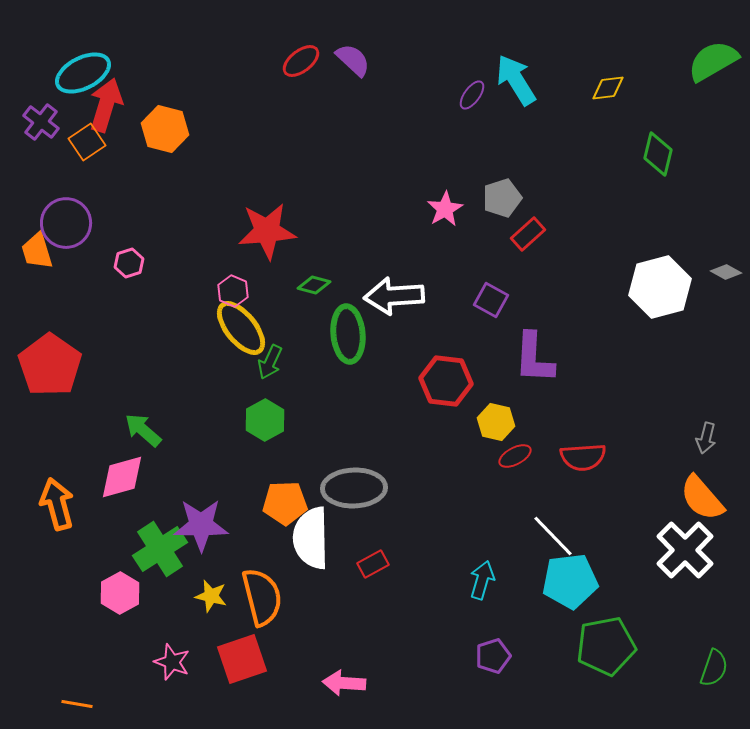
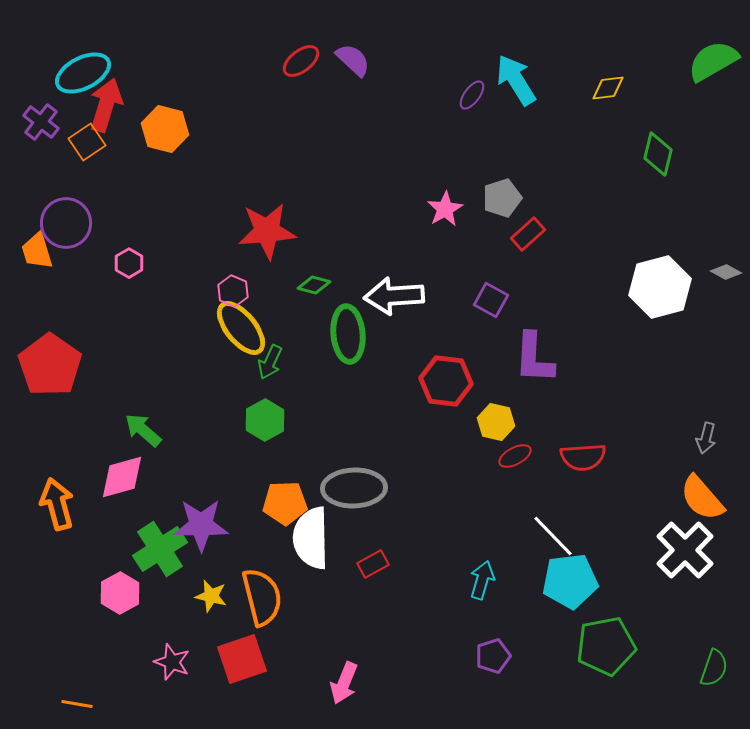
pink hexagon at (129, 263): rotated 12 degrees counterclockwise
pink arrow at (344, 683): rotated 72 degrees counterclockwise
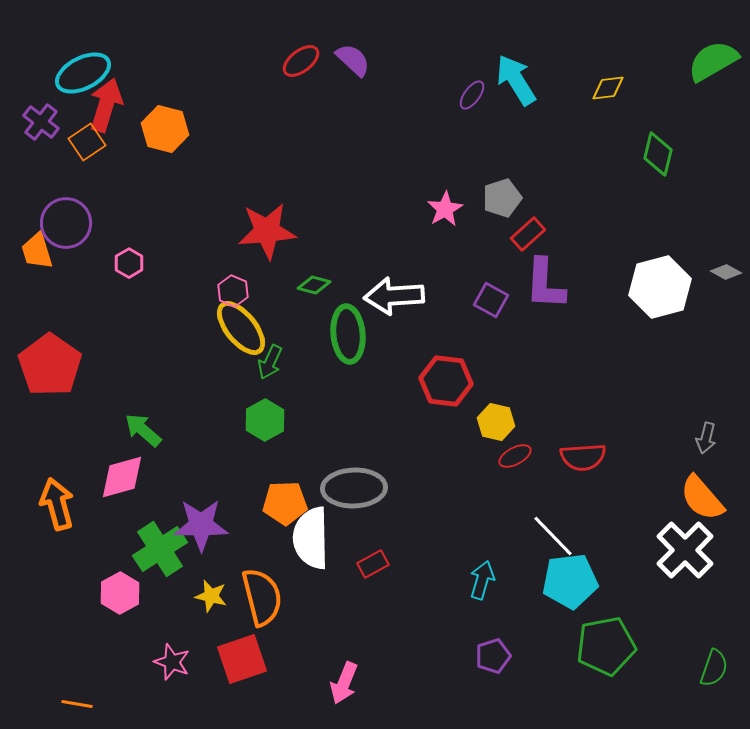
purple L-shape at (534, 358): moved 11 px right, 74 px up
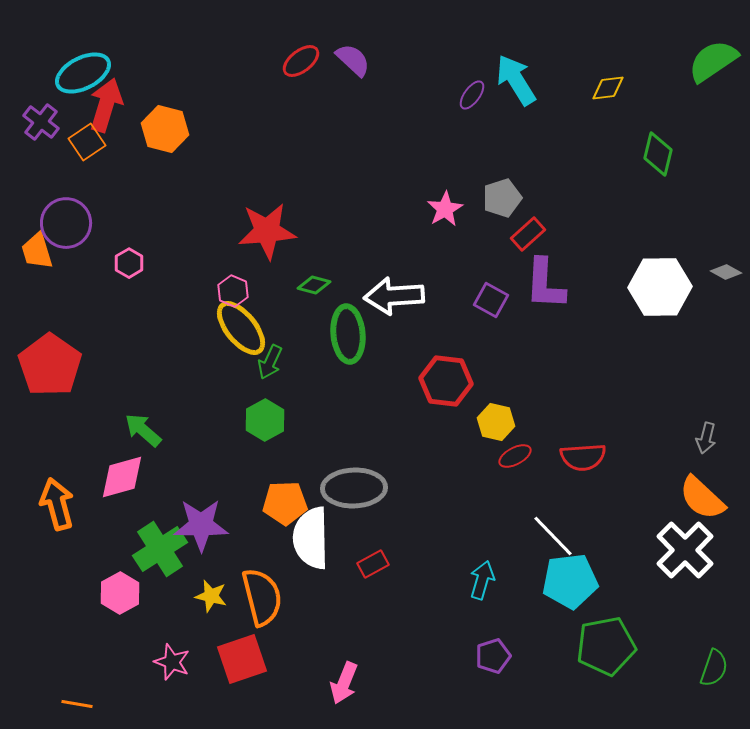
green semicircle at (713, 61): rotated 4 degrees counterclockwise
white hexagon at (660, 287): rotated 14 degrees clockwise
orange semicircle at (702, 498): rotated 6 degrees counterclockwise
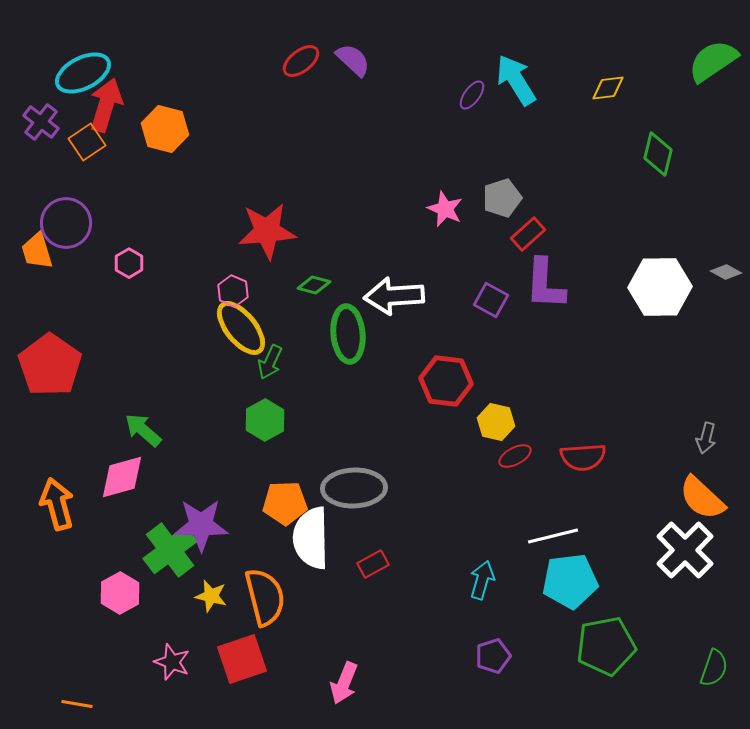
pink star at (445, 209): rotated 18 degrees counterclockwise
white line at (553, 536): rotated 60 degrees counterclockwise
green cross at (160, 549): moved 10 px right, 1 px down; rotated 4 degrees counterclockwise
orange semicircle at (262, 597): moved 3 px right
